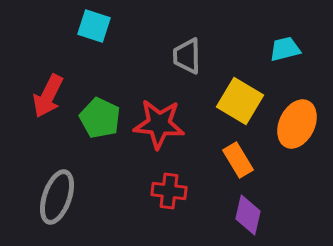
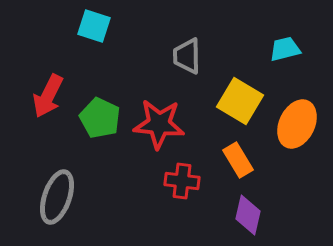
red cross: moved 13 px right, 10 px up
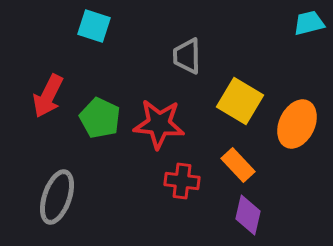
cyan trapezoid: moved 24 px right, 26 px up
orange rectangle: moved 5 px down; rotated 12 degrees counterclockwise
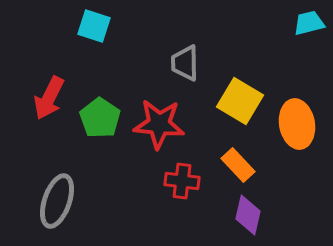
gray trapezoid: moved 2 px left, 7 px down
red arrow: moved 1 px right, 2 px down
green pentagon: rotated 9 degrees clockwise
orange ellipse: rotated 36 degrees counterclockwise
gray ellipse: moved 4 px down
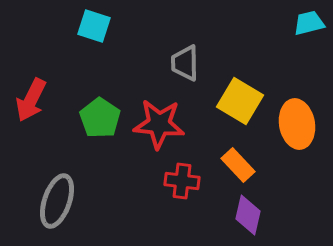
red arrow: moved 18 px left, 2 px down
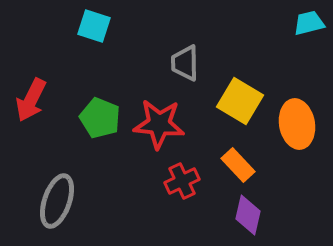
green pentagon: rotated 12 degrees counterclockwise
red cross: rotated 32 degrees counterclockwise
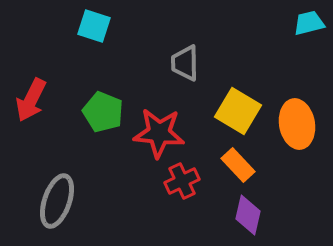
yellow square: moved 2 px left, 10 px down
green pentagon: moved 3 px right, 6 px up
red star: moved 9 px down
